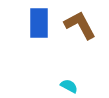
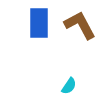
cyan semicircle: rotated 96 degrees clockwise
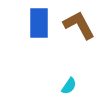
brown L-shape: moved 1 px left
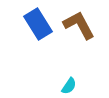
blue rectangle: moved 1 px left, 1 px down; rotated 32 degrees counterclockwise
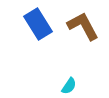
brown L-shape: moved 4 px right, 1 px down
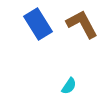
brown L-shape: moved 1 px left, 2 px up
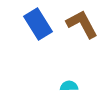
cyan semicircle: rotated 126 degrees counterclockwise
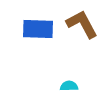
blue rectangle: moved 5 px down; rotated 56 degrees counterclockwise
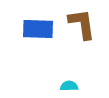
brown L-shape: rotated 20 degrees clockwise
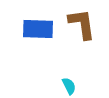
cyan semicircle: rotated 66 degrees clockwise
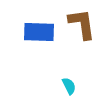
blue rectangle: moved 1 px right, 3 px down
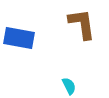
blue rectangle: moved 20 px left, 6 px down; rotated 8 degrees clockwise
